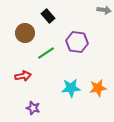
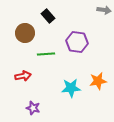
green line: moved 1 px down; rotated 30 degrees clockwise
orange star: moved 7 px up
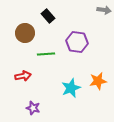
cyan star: rotated 18 degrees counterclockwise
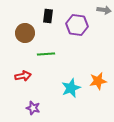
black rectangle: rotated 48 degrees clockwise
purple hexagon: moved 17 px up
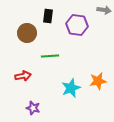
brown circle: moved 2 px right
green line: moved 4 px right, 2 px down
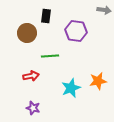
black rectangle: moved 2 px left
purple hexagon: moved 1 px left, 6 px down
red arrow: moved 8 px right
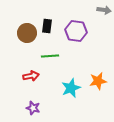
black rectangle: moved 1 px right, 10 px down
